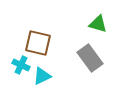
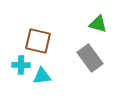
brown square: moved 2 px up
cyan cross: rotated 24 degrees counterclockwise
cyan triangle: rotated 18 degrees clockwise
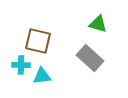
gray rectangle: rotated 12 degrees counterclockwise
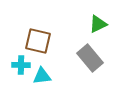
green triangle: rotated 42 degrees counterclockwise
gray rectangle: rotated 8 degrees clockwise
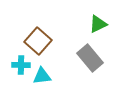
brown square: rotated 28 degrees clockwise
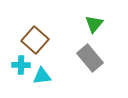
green triangle: moved 4 px left; rotated 24 degrees counterclockwise
brown square: moved 3 px left, 1 px up
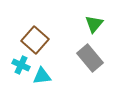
cyan cross: rotated 24 degrees clockwise
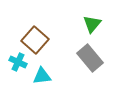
green triangle: moved 2 px left
cyan cross: moved 3 px left, 3 px up
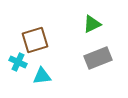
green triangle: rotated 24 degrees clockwise
brown square: rotated 32 degrees clockwise
gray rectangle: moved 8 px right; rotated 72 degrees counterclockwise
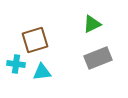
cyan cross: moved 2 px left, 2 px down; rotated 18 degrees counterclockwise
cyan triangle: moved 4 px up
